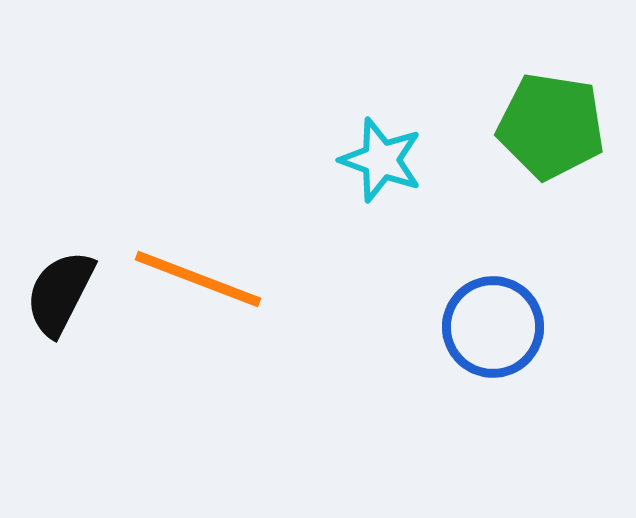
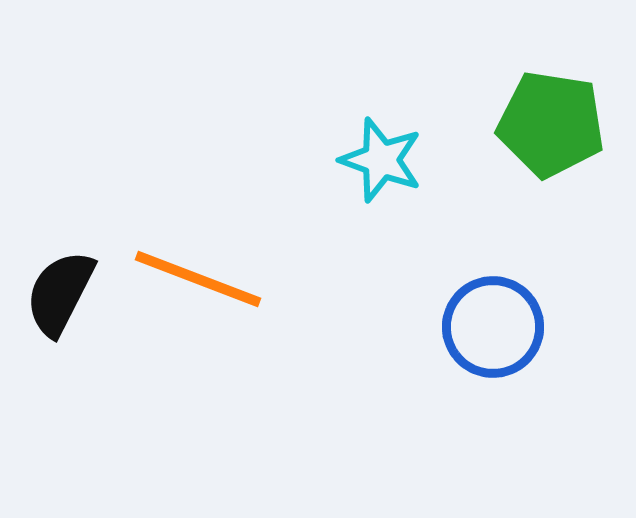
green pentagon: moved 2 px up
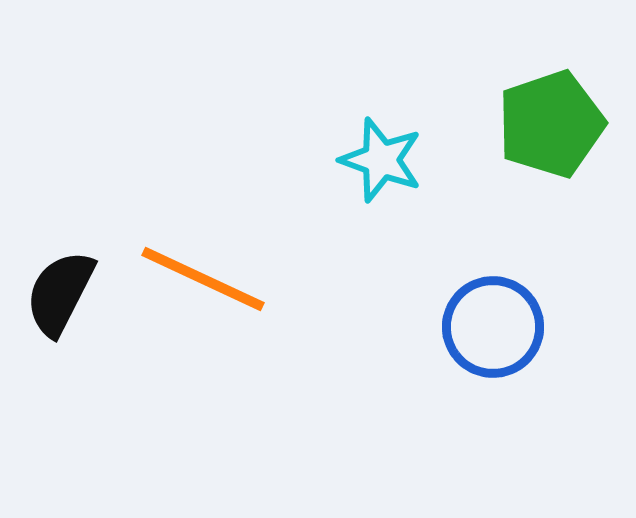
green pentagon: rotated 28 degrees counterclockwise
orange line: moved 5 px right; rotated 4 degrees clockwise
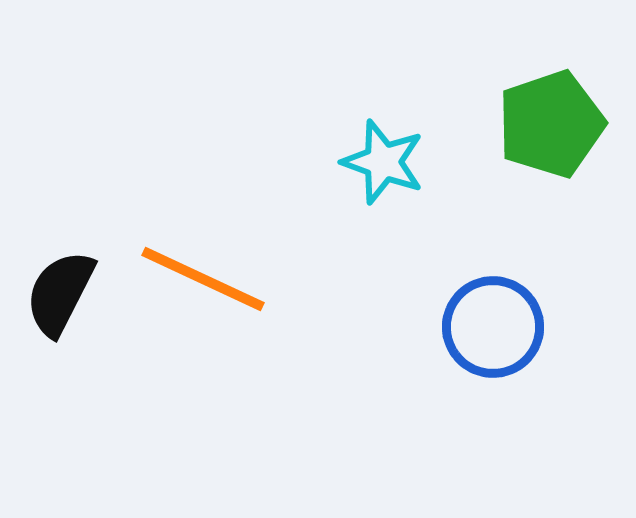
cyan star: moved 2 px right, 2 px down
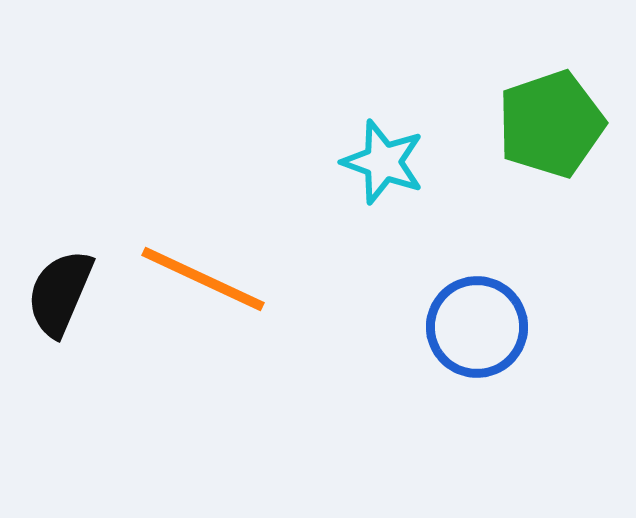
black semicircle: rotated 4 degrees counterclockwise
blue circle: moved 16 px left
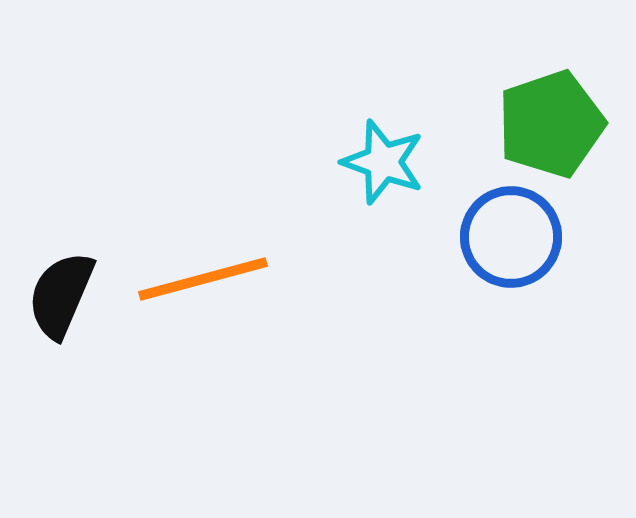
orange line: rotated 40 degrees counterclockwise
black semicircle: moved 1 px right, 2 px down
blue circle: moved 34 px right, 90 px up
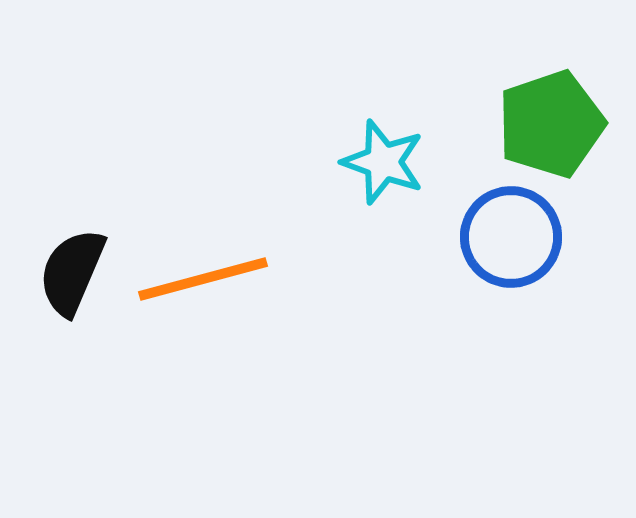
black semicircle: moved 11 px right, 23 px up
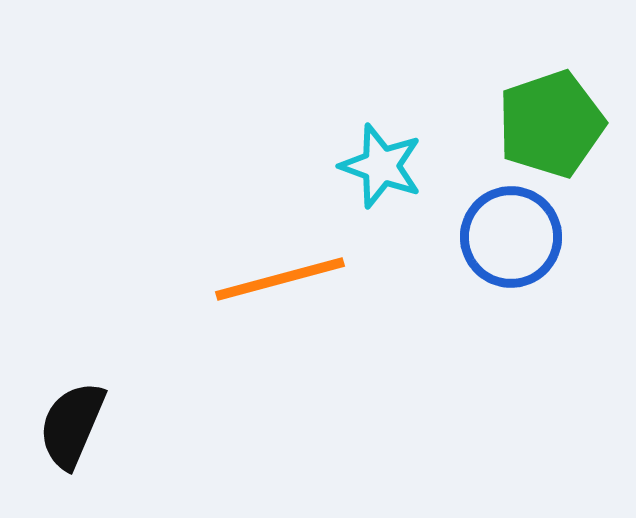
cyan star: moved 2 px left, 4 px down
black semicircle: moved 153 px down
orange line: moved 77 px right
